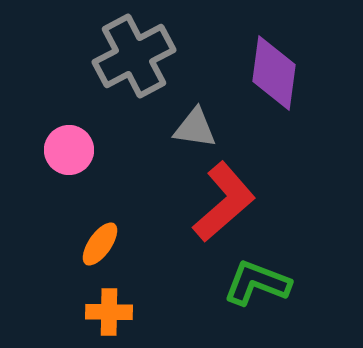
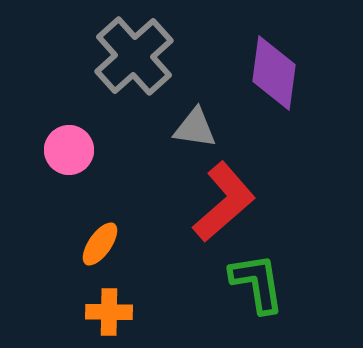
gray cross: rotated 14 degrees counterclockwise
green L-shape: rotated 60 degrees clockwise
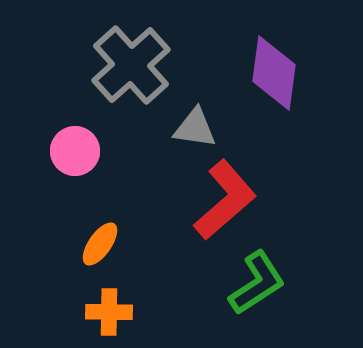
gray cross: moved 3 px left, 9 px down
pink circle: moved 6 px right, 1 px down
red L-shape: moved 1 px right, 2 px up
green L-shape: rotated 66 degrees clockwise
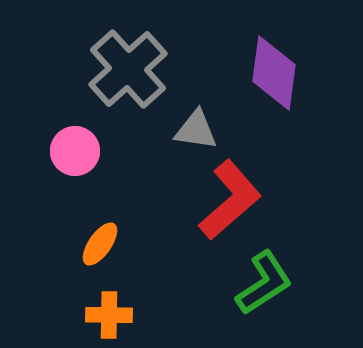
gray cross: moved 3 px left, 4 px down
gray triangle: moved 1 px right, 2 px down
red L-shape: moved 5 px right
green L-shape: moved 7 px right
orange cross: moved 3 px down
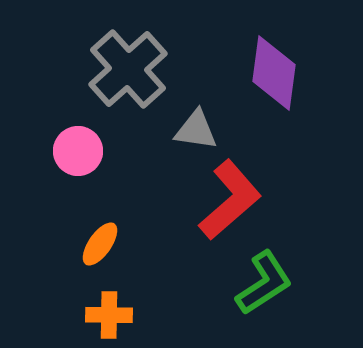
pink circle: moved 3 px right
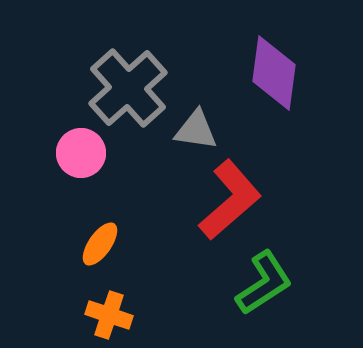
gray cross: moved 19 px down
pink circle: moved 3 px right, 2 px down
orange cross: rotated 18 degrees clockwise
